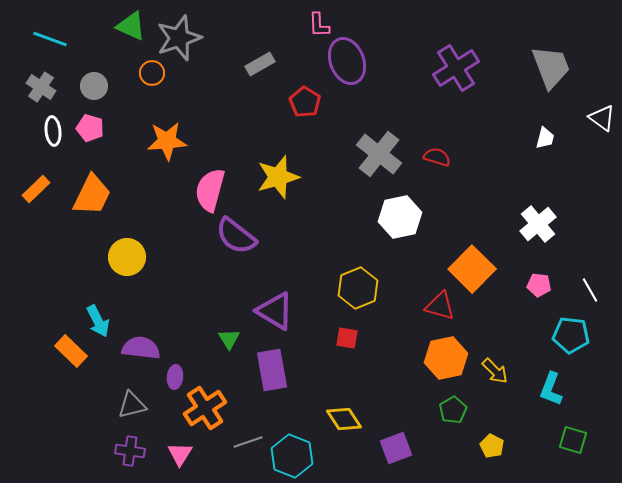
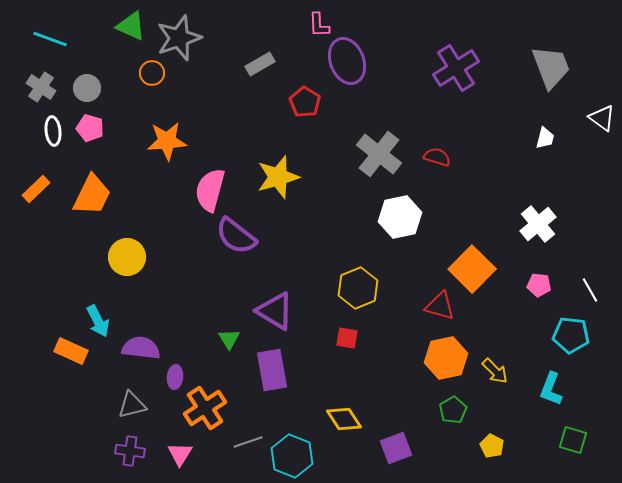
gray circle at (94, 86): moved 7 px left, 2 px down
orange rectangle at (71, 351): rotated 20 degrees counterclockwise
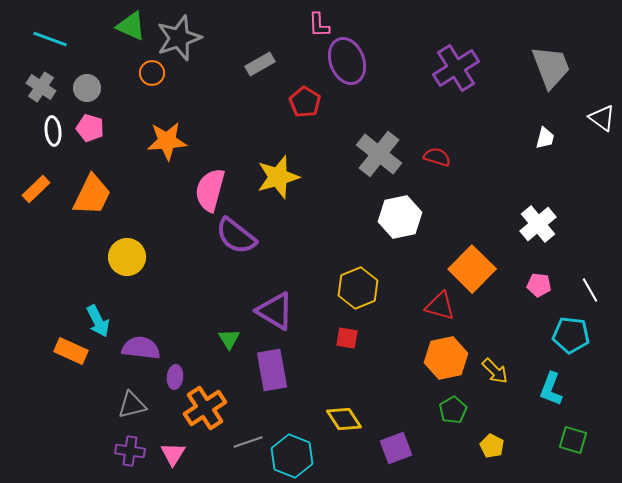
pink triangle at (180, 454): moved 7 px left
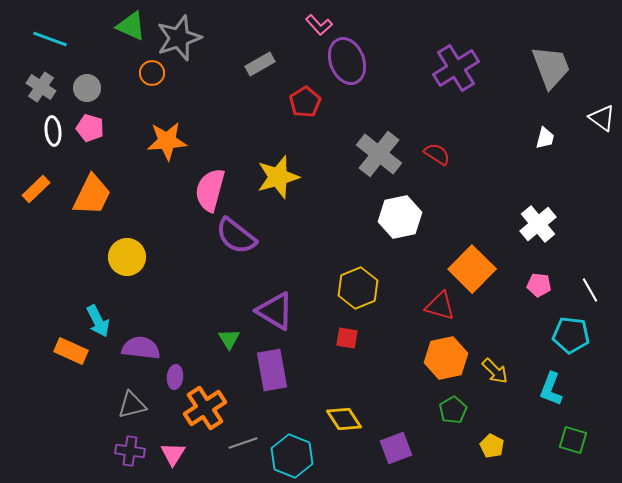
pink L-shape at (319, 25): rotated 40 degrees counterclockwise
red pentagon at (305, 102): rotated 8 degrees clockwise
red semicircle at (437, 157): moved 3 px up; rotated 16 degrees clockwise
gray line at (248, 442): moved 5 px left, 1 px down
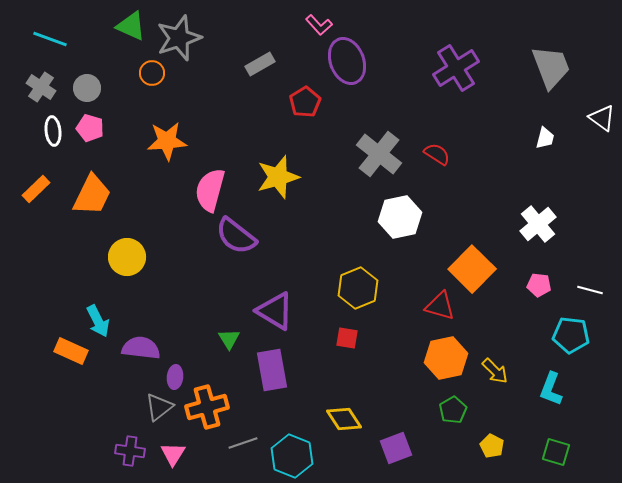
white line at (590, 290): rotated 45 degrees counterclockwise
gray triangle at (132, 405): moved 27 px right, 2 px down; rotated 24 degrees counterclockwise
orange cross at (205, 408): moved 2 px right, 1 px up; rotated 18 degrees clockwise
green square at (573, 440): moved 17 px left, 12 px down
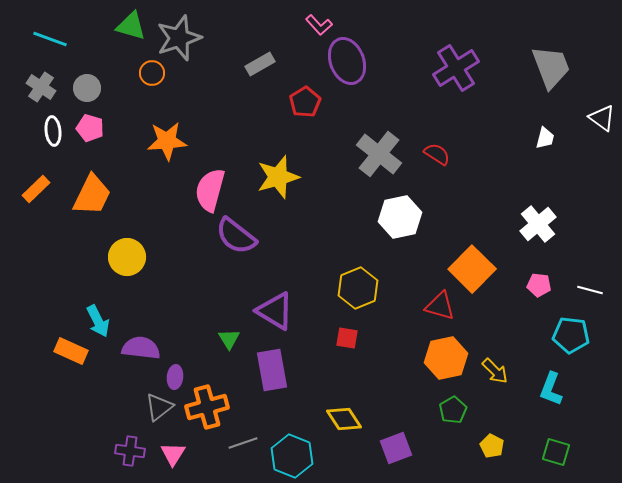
green triangle at (131, 26): rotated 8 degrees counterclockwise
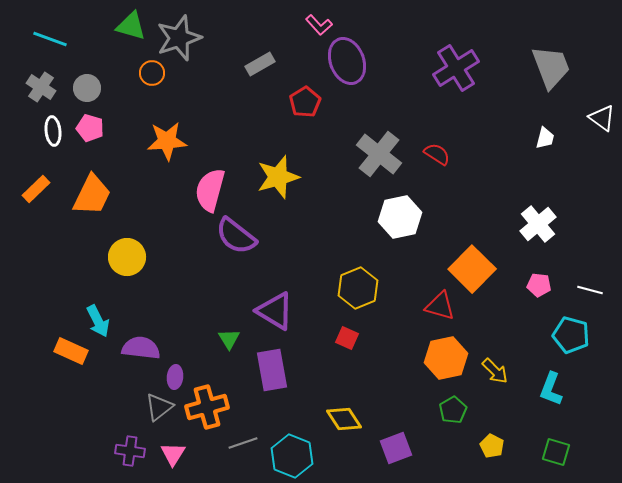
cyan pentagon at (571, 335): rotated 9 degrees clockwise
red square at (347, 338): rotated 15 degrees clockwise
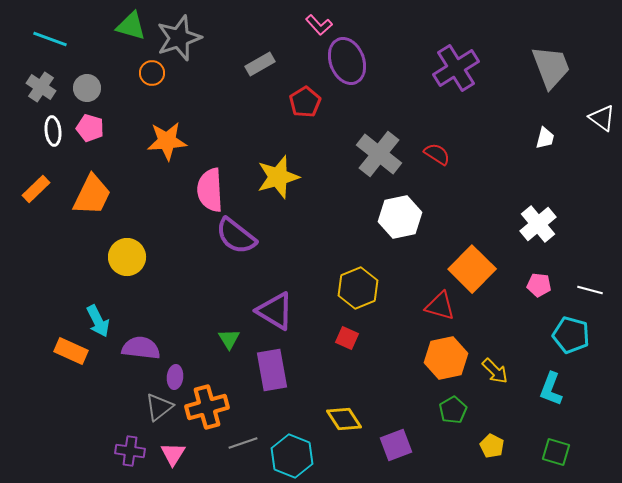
pink semicircle at (210, 190): rotated 18 degrees counterclockwise
purple square at (396, 448): moved 3 px up
